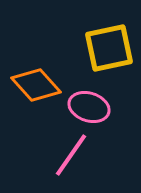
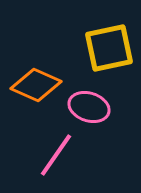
orange diamond: rotated 24 degrees counterclockwise
pink line: moved 15 px left
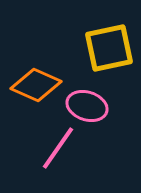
pink ellipse: moved 2 px left, 1 px up
pink line: moved 2 px right, 7 px up
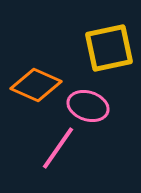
pink ellipse: moved 1 px right
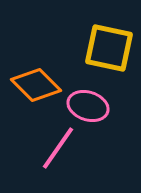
yellow square: rotated 24 degrees clockwise
orange diamond: rotated 21 degrees clockwise
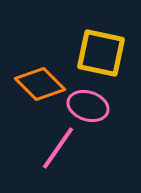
yellow square: moved 8 px left, 5 px down
orange diamond: moved 4 px right, 1 px up
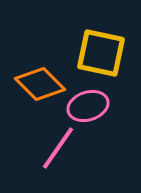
pink ellipse: rotated 36 degrees counterclockwise
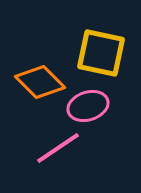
orange diamond: moved 2 px up
pink line: rotated 21 degrees clockwise
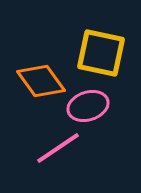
orange diamond: moved 1 px right, 1 px up; rotated 9 degrees clockwise
